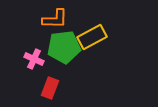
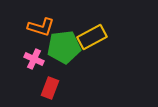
orange L-shape: moved 14 px left, 8 px down; rotated 16 degrees clockwise
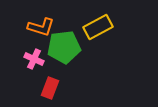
yellow rectangle: moved 6 px right, 10 px up
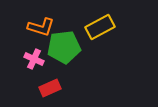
yellow rectangle: moved 2 px right
red rectangle: rotated 45 degrees clockwise
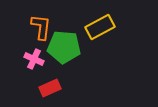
orange L-shape: rotated 100 degrees counterclockwise
green pentagon: rotated 12 degrees clockwise
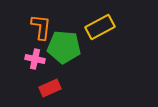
pink cross: moved 1 px right; rotated 12 degrees counterclockwise
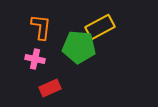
green pentagon: moved 15 px right
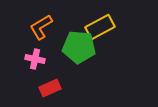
orange L-shape: rotated 128 degrees counterclockwise
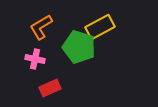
green pentagon: rotated 12 degrees clockwise
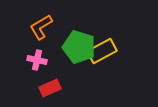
yellow rectangle: moved 2 px right, 24 px down
pink cross: moved 2 px right, 1 px down
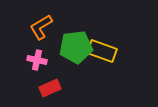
green pentagon: moved 3 px left; rotated 24 degrees counterclockwise
yellow rectangle: rotated 48 degrees clockwise
